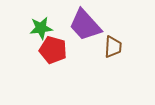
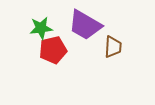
purple trapezoid: rotated 18 degrees counterclockwise
red pentagon: rotated 28 degrees counterclockwise
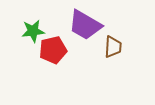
green star: moved 8 px left, 3 px down
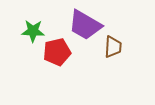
green star: rotated 10 degrees clockwise
red pentagon: moved 4 px right, 2 px down
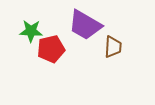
green star: moved 2 px left
red pentagon: moved 6 px left, 3 px up
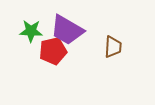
purple trapezoid: moved 18 px left, 5 px down
red pentagon: moved 2 px right, 2 px down
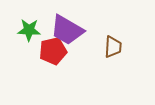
green star: moved 2 px left, 1 px up
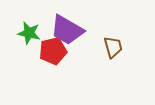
green star: moved 3 px down; rotated 10 degrees clockwise
brown trapezoid: rotated 20 degrees counterclockwise
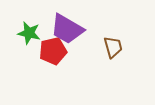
purple trapezoid: moved 1 px up
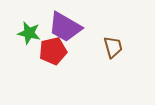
purple trapezoid: moved 2 px left, 2 px up
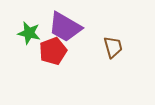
red pentagon: rotated 8 degrees counterclockwise
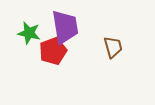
purple trapezoid: rotated 129 degrees counterclockwise
